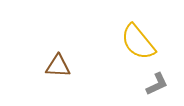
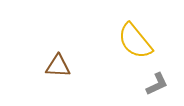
yellow semicircle: moved 3 px left, 1 px up
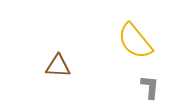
gray L-shape: moved 7 px left, 3 px down; rotated 60 degrees counterclockwise
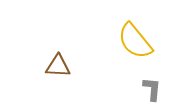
gray L-shape: moved 2 px right, 2 px down
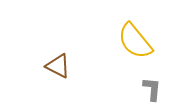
brown triangle: rotated 24 degrees clockwise
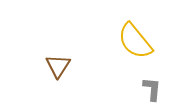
brown triangle: rotated 36 degrees clockwise
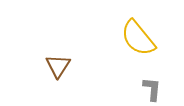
yellow semicircle: moved 3 px right, 3 px up
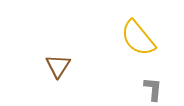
gray L-shape: moved 1 px right
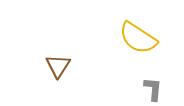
yellow semicircle: rotated 18 degrees counterclockwise
